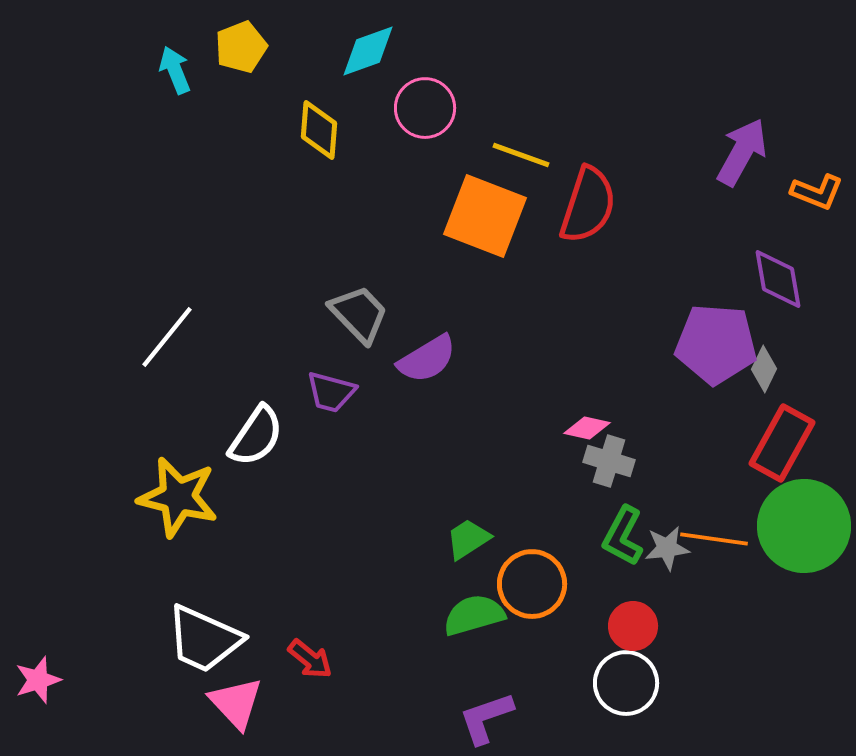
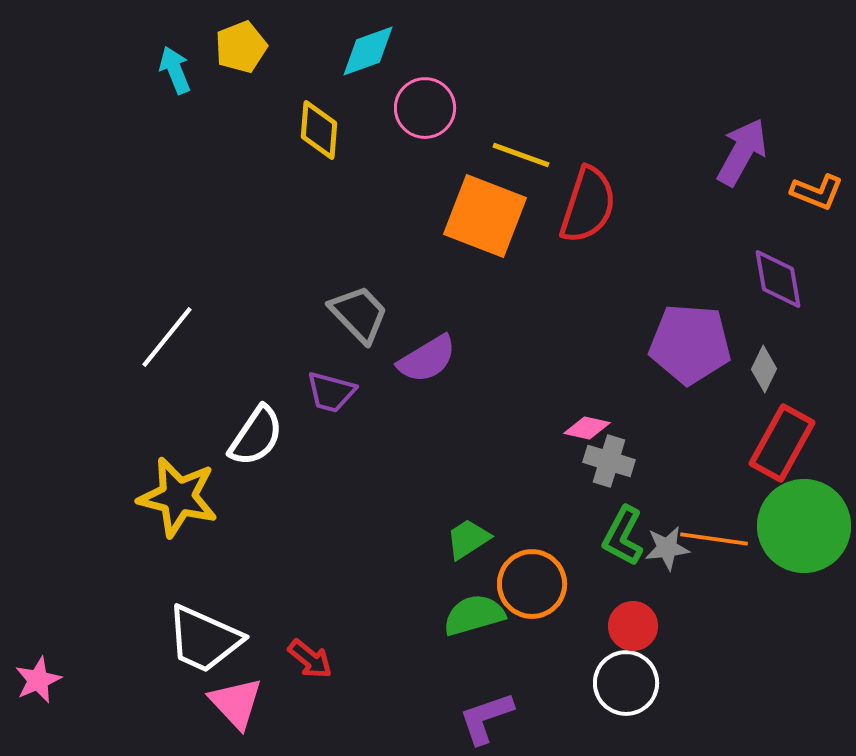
purple pentagon: moved 26 px left
pink star: rotated 6 degrees counterclockwise
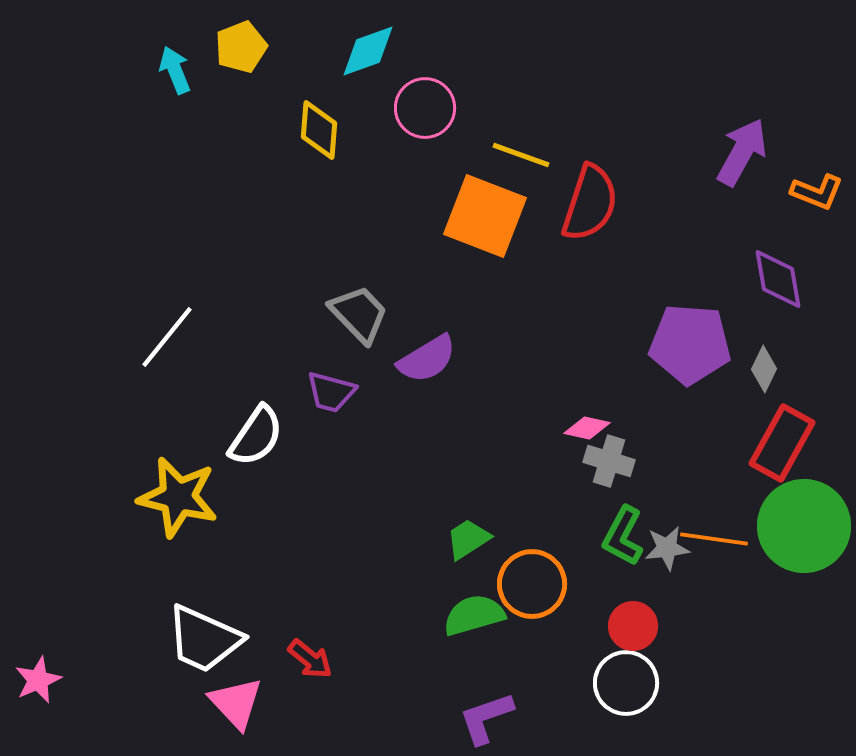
red semicircle: moved 2 px right, 2 px up
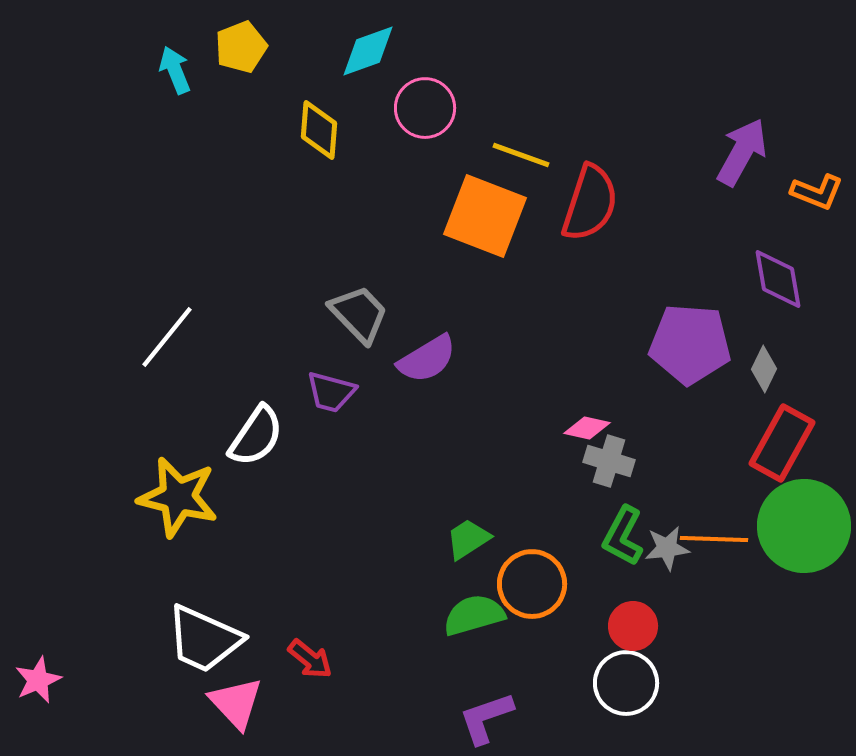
orange line: rotated 6 degrees counterclockwise
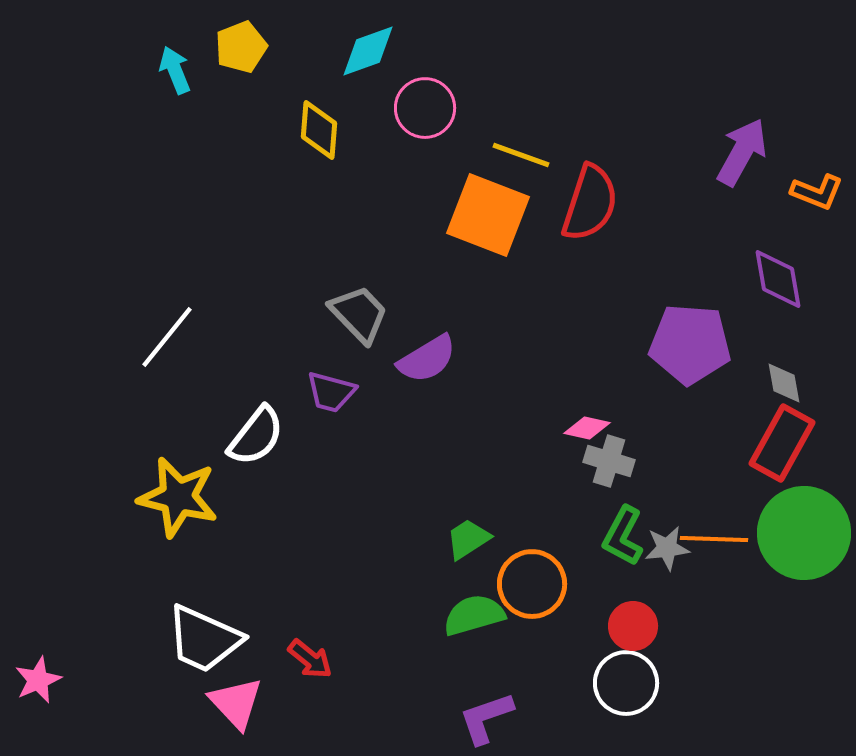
orange square: moved 3 px right, 1 px up
gray diamond: moved 20 px right, 14 px down; rotated 36 degrees counterclockwise
white semicircle: rotated 4 degrees clockwise
green circle: moved 7 px down
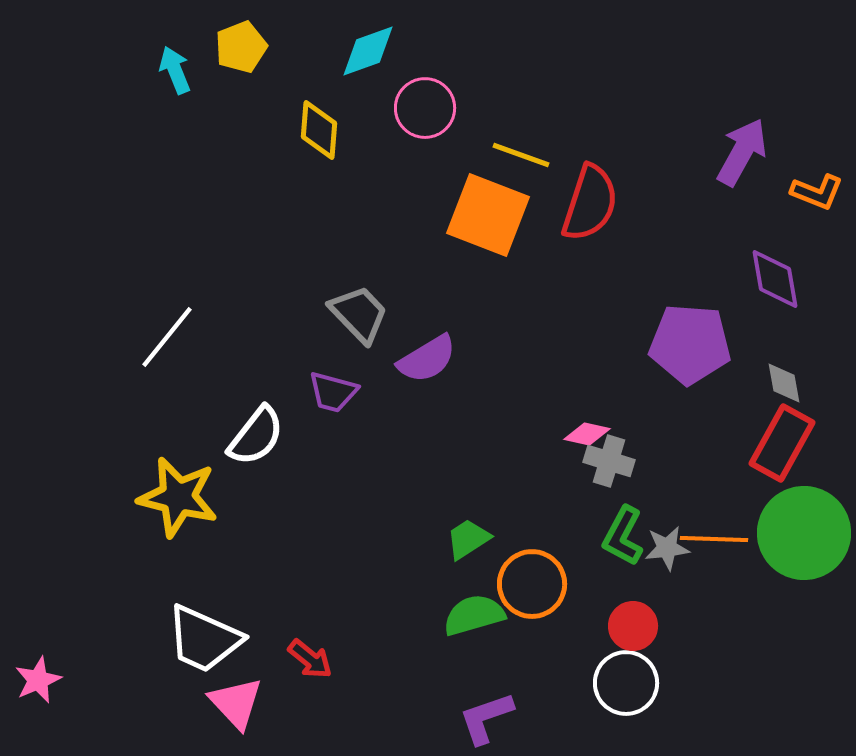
purple diamond: moved 3 px left
purple trapezoid: moved 2 px right
pink diamond: moved 6 px down
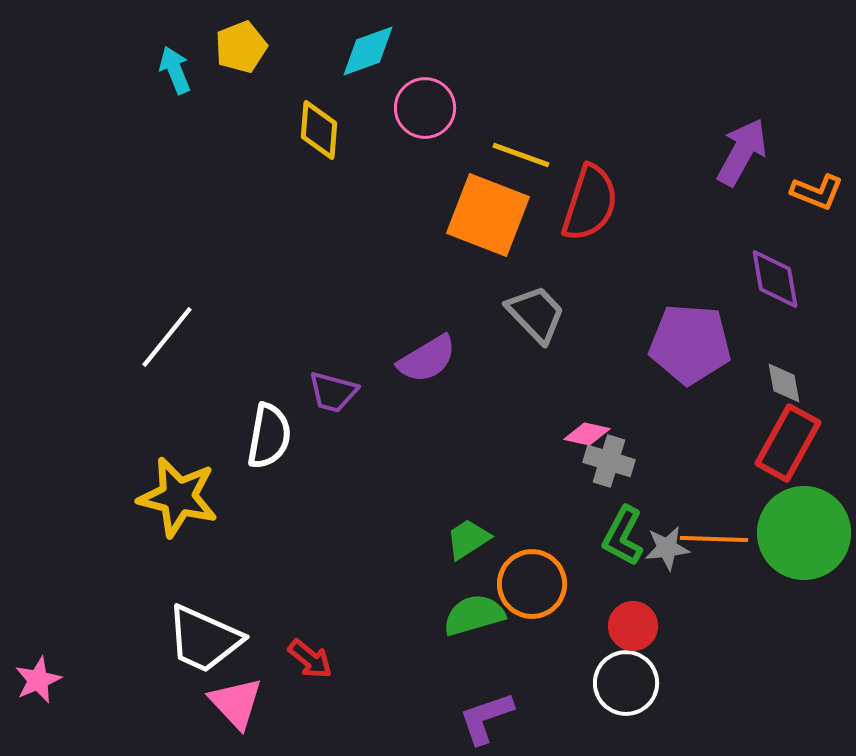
gray trapezoid: moved 177 px right
white semicircle: moved 13 px right; rotated 28 degrees counterclockwise
red rectangle: moved 6 px right
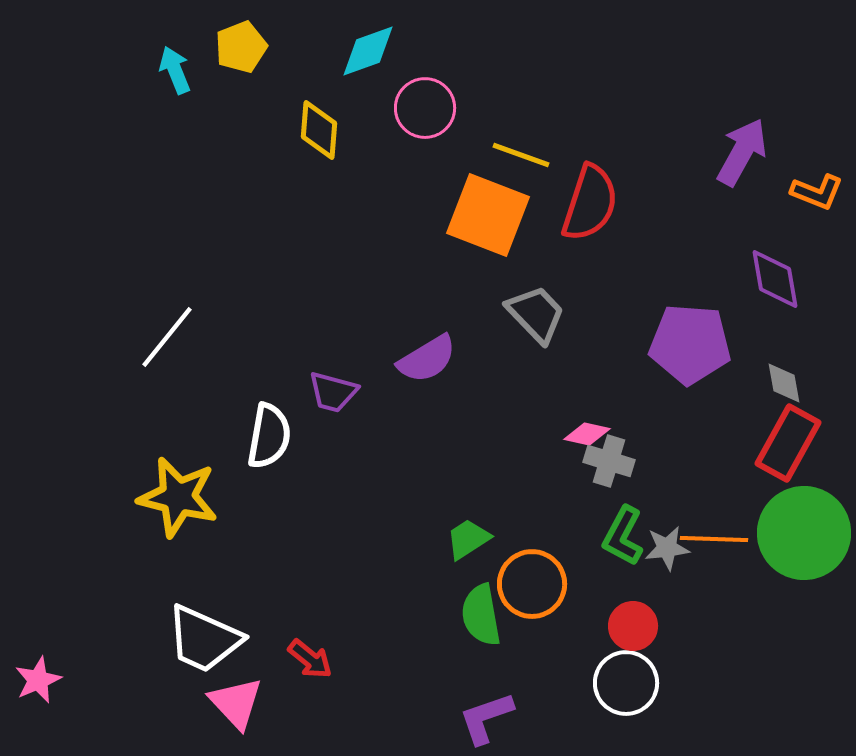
green semicircle: moved 7 px right; rotated 84 degrees counterclockwise
